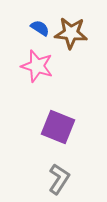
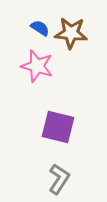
purple square: rotated 8 degrees counterclockwise
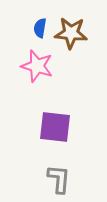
blue semicircle: rotated 114 degrees counterclockwise
purple square: moved 3 px left; rotated 8 degrees counterclockwise
gray L-shape: rotated 28 degrees counterclockwise
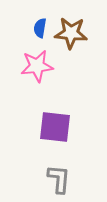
pink star: rotated 24 degrees counterclockwise
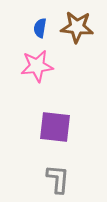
brown star: moved 6 px right, 6 px up
gray L-shape: moved 1 px left
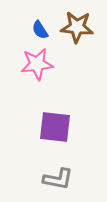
blue semicircle: moved 2 px down; rotated 42 degrees counterclockwise
pink star: moved 2 px up
gray L-shape: rotated 96 degrees clockwise
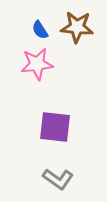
gray L-shape: rotated 24 degrees clockwise
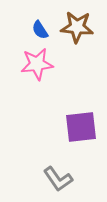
purple square: moved 26 px right; rotated 12 degrees counterclockwise
gray L-shape: rotated 20 degrees clockwise
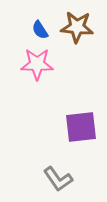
pink star: rotated 8 degrees clockwise
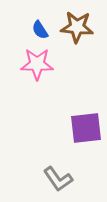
purple square: moved 5 px right, 1 px down
